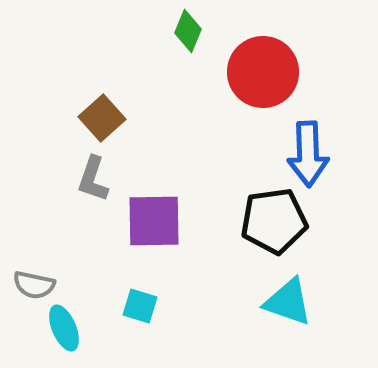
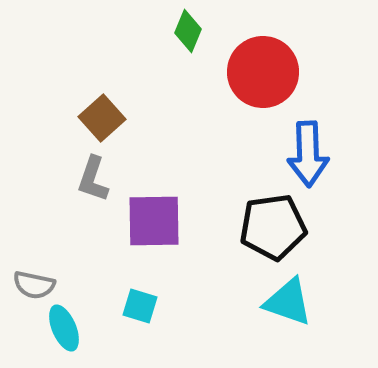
black pentagon: moved 1 px left, 6 px down
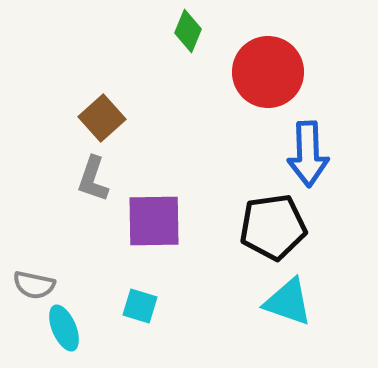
red circle: moved 5 px right
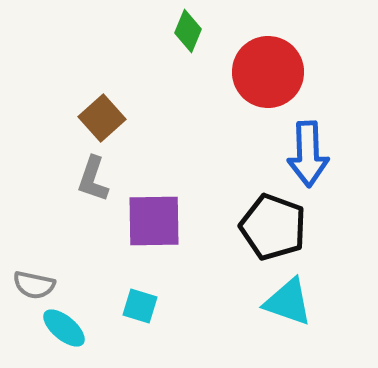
black pentagon: rotated 28 degrees clockwise
cyan ellipse: rotated 27 degrees counterclockwise
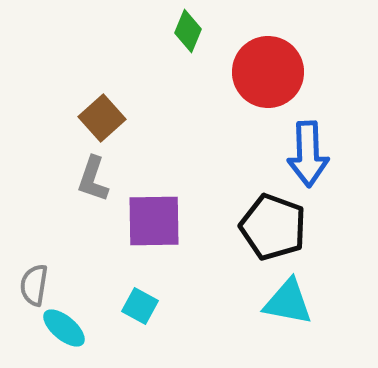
gray semicircle: rotated 87 degrees clockwise
cyan triangle: rotated 8 degrees counterclockwise
cyan square: rotated 12 degrees clockwise
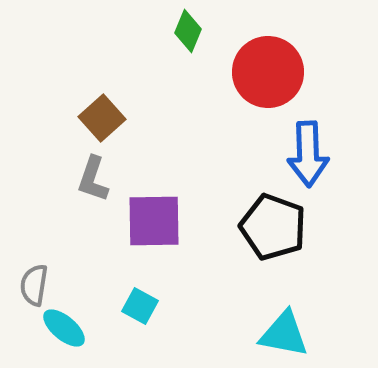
cyan triangle: moved 4 px left, 32 px down
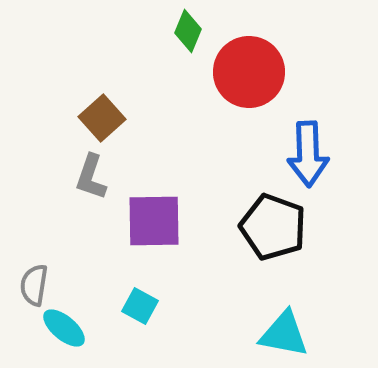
red circle: moved 19 px left
gray L-shape: moved 2 px left, 2 px up
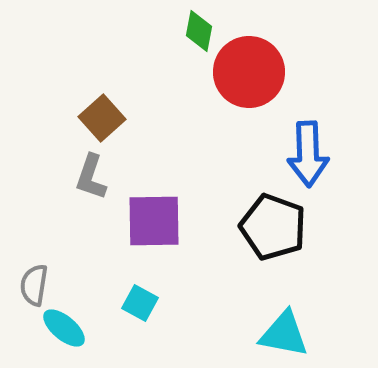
green diamond: moved 11 px right; rotated 12 degrees counterclockwise
cyan square: moved 3 px up
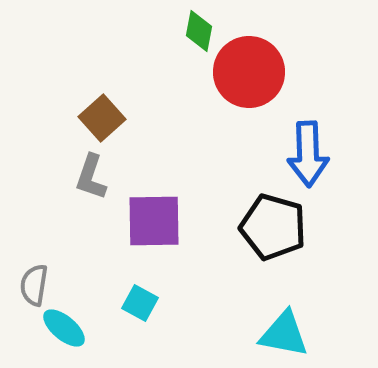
black pentagon: rotated 4 degrees counterclockwise
